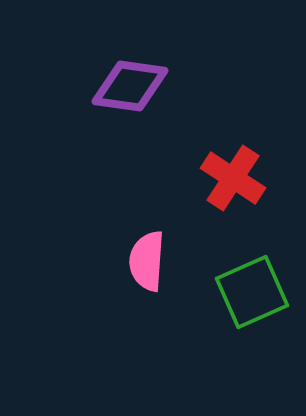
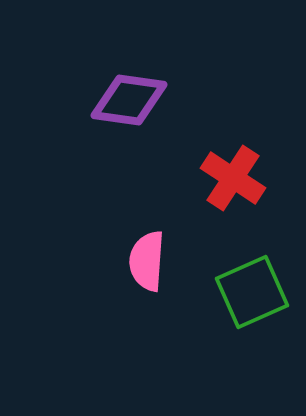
purple diamond: moved 1 px left, 14 px down
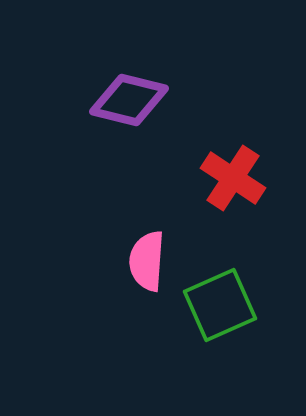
purple diamond: rotated 6 degrees clockwise
green square: moved 32 px left, 13 px down
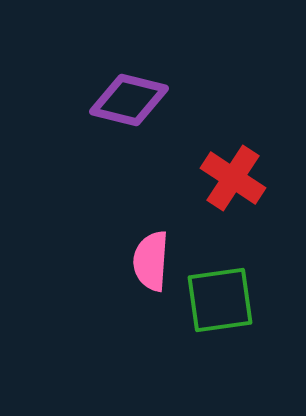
pink semicircle: moved 4 px right
green square: moved 5 px up; rotated 16 degrees clockwise
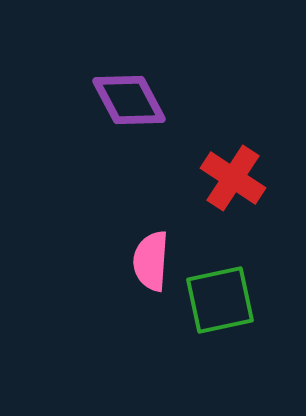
purple diamond: rotated 48 degrees clockwise
green square: rotated 4 degrees counterclockwise
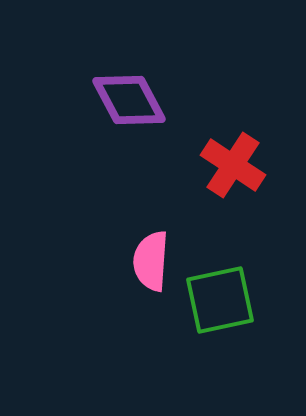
red cross: moved 13 px up
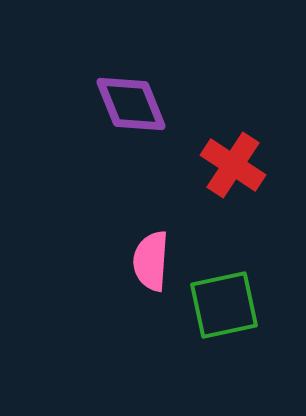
purple diamond: moved 2 px right, 4 px down; rotated 6 degrees clockwise
green square: moved 4 px right, 5 px down
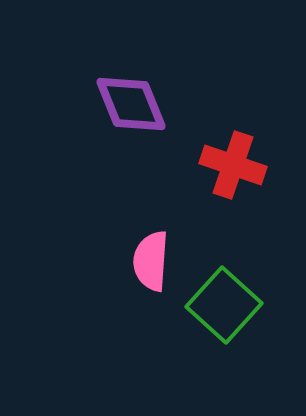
red cross: rotated 14 degrees counterclockwise
green square: rotated 36 degrees counterclockwise
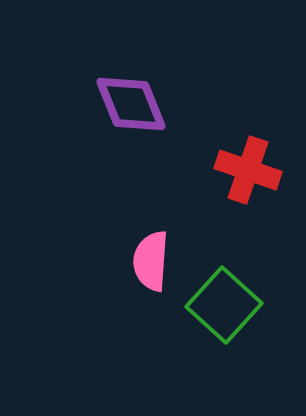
red cross: moved 15 px right, 5 px down
